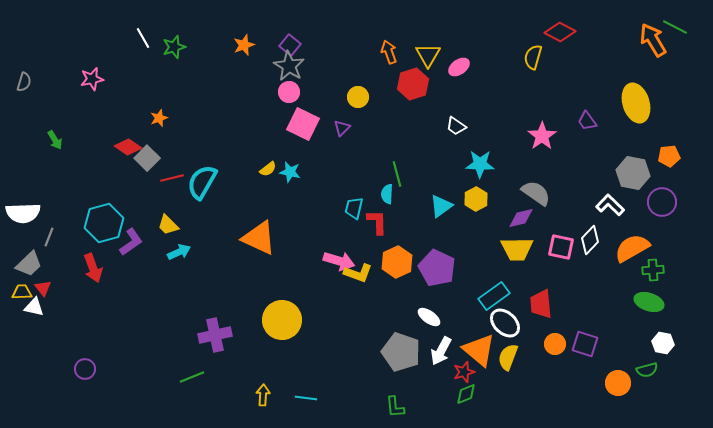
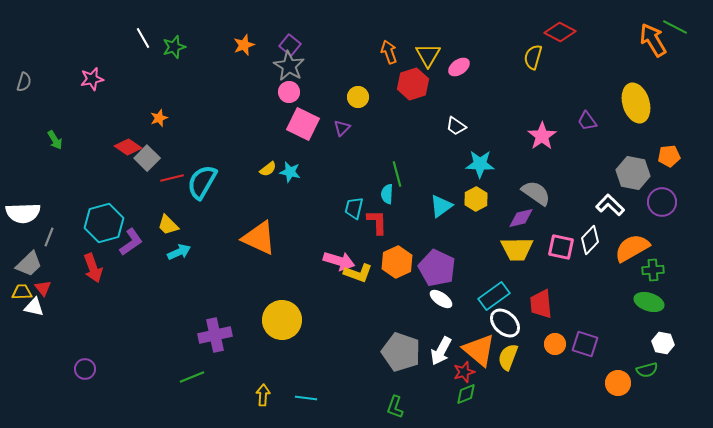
white ellipse at (429, 317): moved 12 px right, 18 px up
green L-shape at (395, 407): rotated 25 degrees clockwise
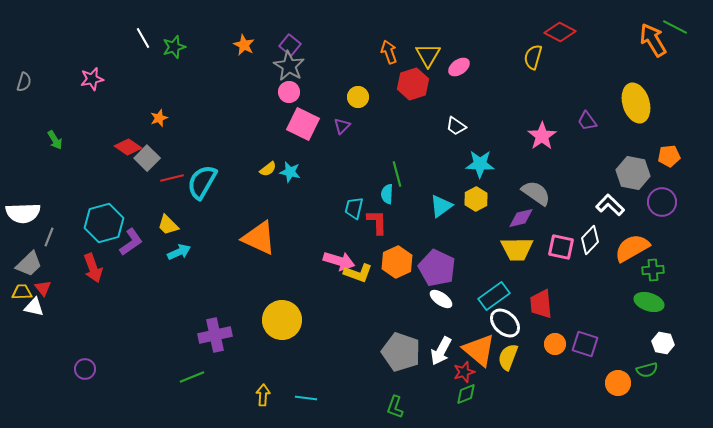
orange star at (244, 45): rotated 25 degrees counterclockwise
purple triangle at (342, 128): moved 2 px up
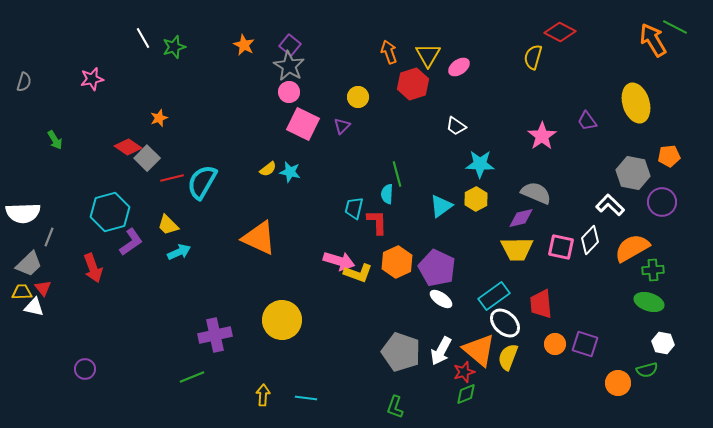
gray semicircle at (536, 193): rotated 12 degrees counterclockwise
cyan hexagon at (104, 223): moved 6 px right, 11 px up
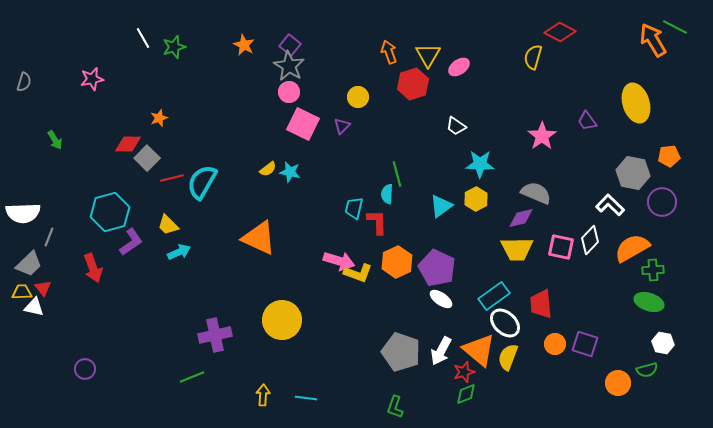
red diamond at (128, 147): moved 3 px up; rotated 32 degrees counterclockwise
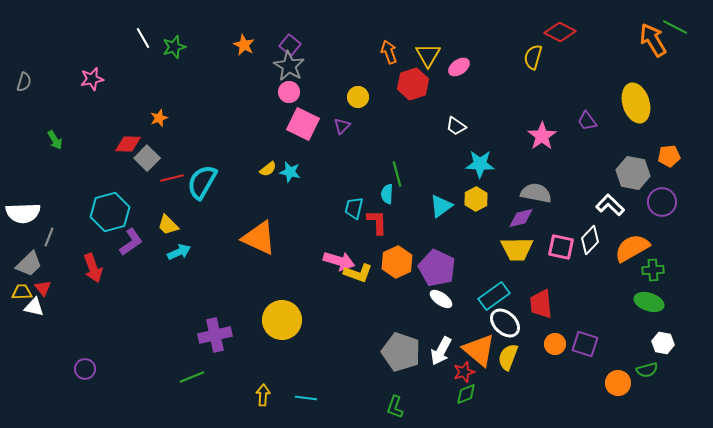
gray semicircle at (536, 193): rotated 12 degrees counterclockwise
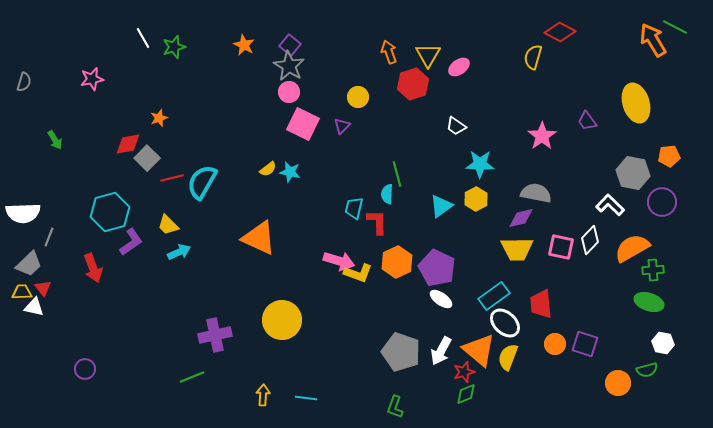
red diamond at (128, 144): rotated 12 degrees counterclockwise
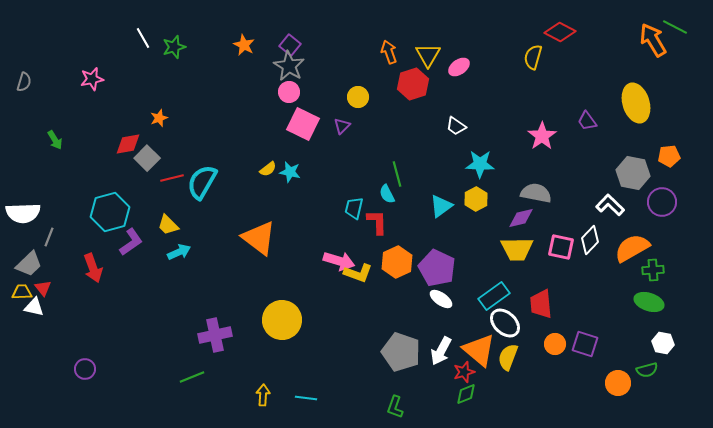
cyan semicircle at (387, 194): rotated 30 degrees counterclockwise
orange triangle at (259, 238): rotated 12 degrees clockwise
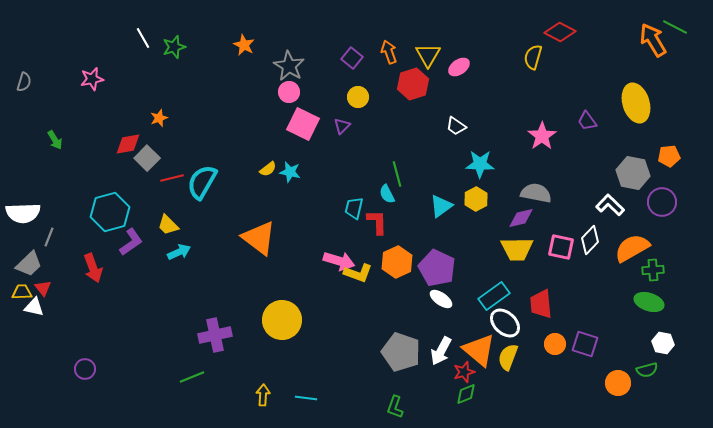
purple square at (290, 45): moved 62 px right, 13 px down
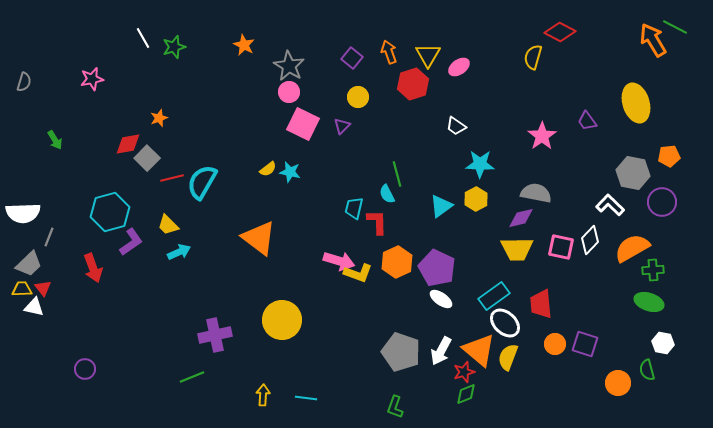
yellow trapezoid at (22, 292): moved 3 px up
green semicircle at (647, 370): rotated 90 degrees clockwise
